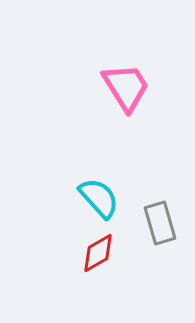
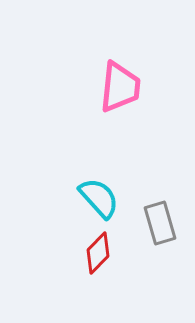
pink trapezoid: moved 6 px left; rotated 38 degrees clockwise
red diamond: rotated 15 degrees counterclockwise
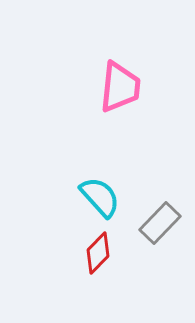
cyan semicircle: moved 1 px right, 1 px up
gray rectangle: rotated 60 degrees clockwise
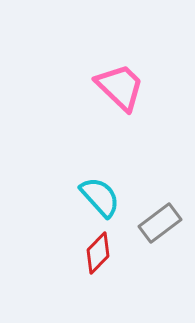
pink trapezoid: rotated 52 degrees counterclockwise
gray rectangle: rotated 9 degrees clockwise
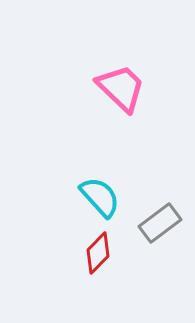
pink trapezoid: moved 1 px right, 1 px down
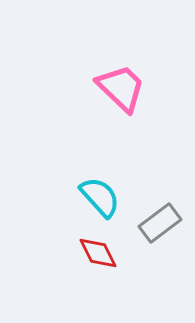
red diamond: rotated 72 degrees counterclockwise
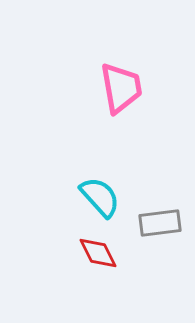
pink trapezoid: rotated 36 degrees clockwise
gray rectangle: rotated 30 degrees clockwise
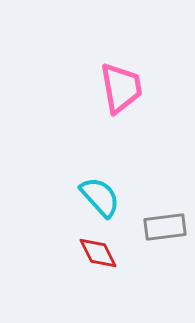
gray rectangle: moved 5 px right, 4 px down
